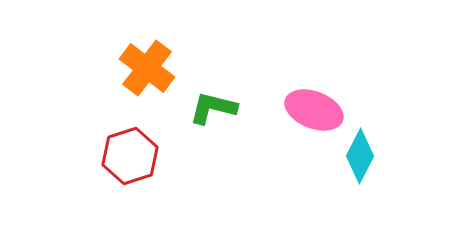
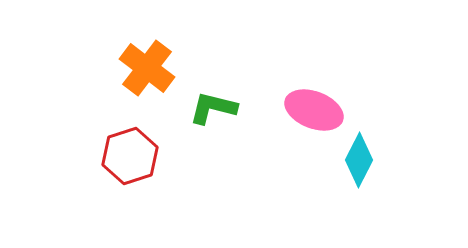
cyan diamond: moved 1 px left, 4 px down
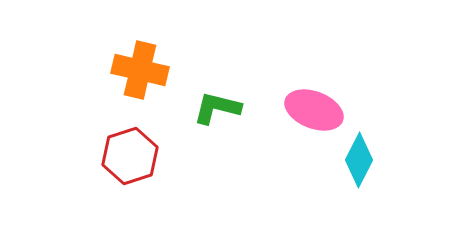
orange cross: moved 7 px left, 2 px down; rotated 24 degrees counterclockwise
green L-shape: moved 4 px right
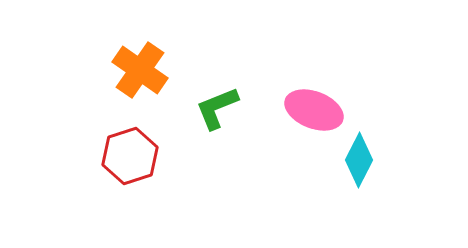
orange cross: rotated 22 degrees clockwise
green L-shape: rotated 36 degrees counterclockwise
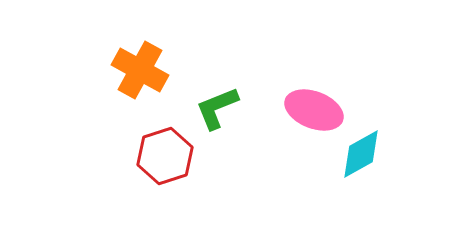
orange cross: rotated 6 degrees counterclockwise
red hexagon: moved 35 px right
cyan diamond: moved 2 px right, 6 px up; rotated 34 degrees clockwise
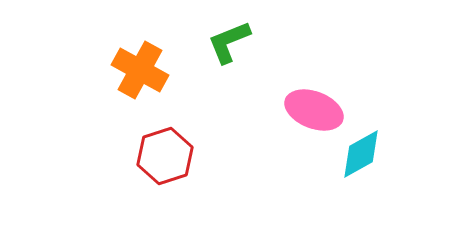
green L-shape: moved 12 px right, 66 px up
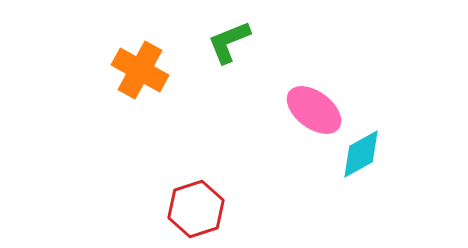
pink ellipse: rotated 16 degrees clockwise
red hexagon: moved 31 px right, 53 px down
